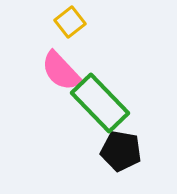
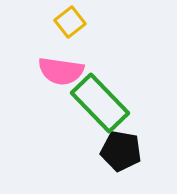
pink semicircle: rotated 39 degrees counterclockwise
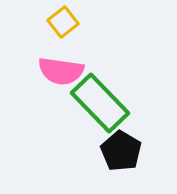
yellow square: moved 7 px left
black pentagon: rotated 21 degrees clockwise
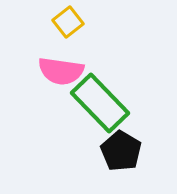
yellow square: moved 5 px right
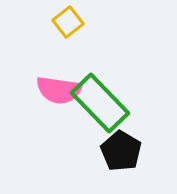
pink semicircle: moved 2 px left, 19 px down
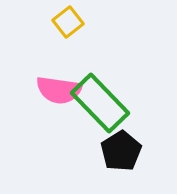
black pentagon: rotated 9 degrees clockwise
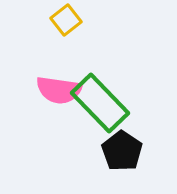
yellow square: moved 2 px left, 2 px up
black pentagon: moved 1 px right; rotated 6 degrees counterclockwise
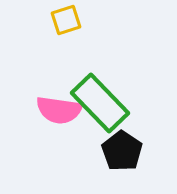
yellow square: rotated 20 degrees clockwise
pink semicircle: moved 20 px down
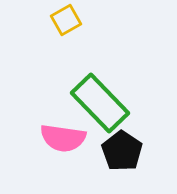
yellow square: rotated 12 degrees counterclockwise
pink semicircle: moved 4 px right, 28 px down
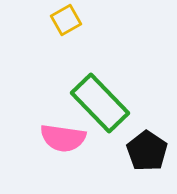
black pentagon: moved 25 px right
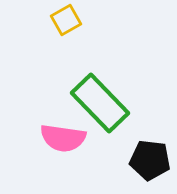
black pentagon: moved 3 px right, 9 px down; rotated 27 degrees counterclockwise
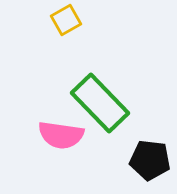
pink semicircle: moved 2 px left, 3 px up
